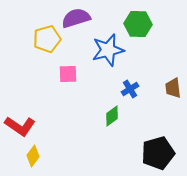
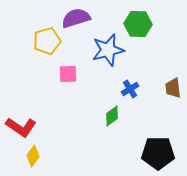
yellow pentagon: moved 2 px down
red L-shape: moved 1 px right, 1 px down
black pentagon: rotated 16 degrees clockwise
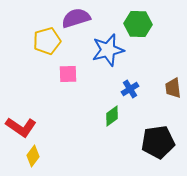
black pentagon: moved 11 px up; rotated 8 degrees counterclockwise
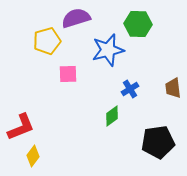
red L-shape: rotated 56 degrees counterclockwise
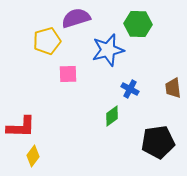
blue cross: rotated 30 degrees counterclockwise
red L-shape: rotated 24 degrees clockwise
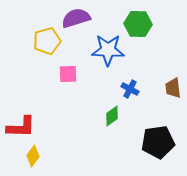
blue star: rotated 16 degrees clockwise
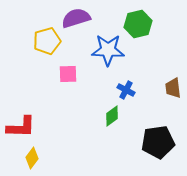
green hexagon: rotated 16 degrees counterclockwise
blue cross: moved 4 px left, 1 px down
yellow diamond: moved 1 px left, 2 px down
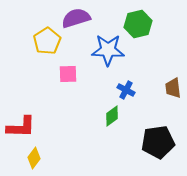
yellow pentagon: rotated 16 degrees counterclockwise
yellow diamond: moved 2 px right
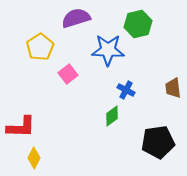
yellow pentagon: moved 7 px left, 6 px down
pink square: rotated 36 degrees counterclockwise
yellow diamond: rotated 10 degrees counterclockwise
